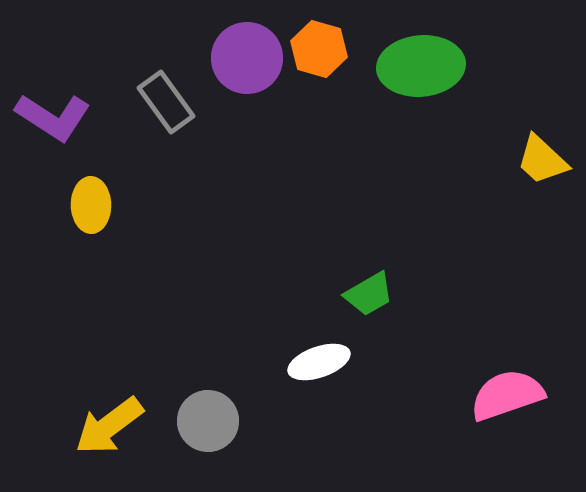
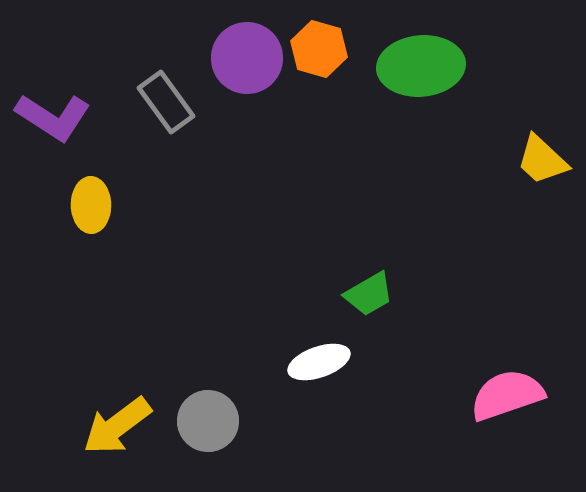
yellow arrow: moved 8 px right
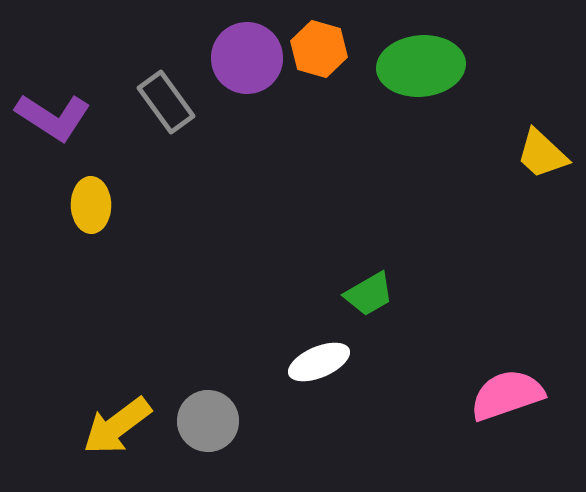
yellow trapezoid: moved 6 px up
white ellipse: rotated 4 degrees counterclockwise
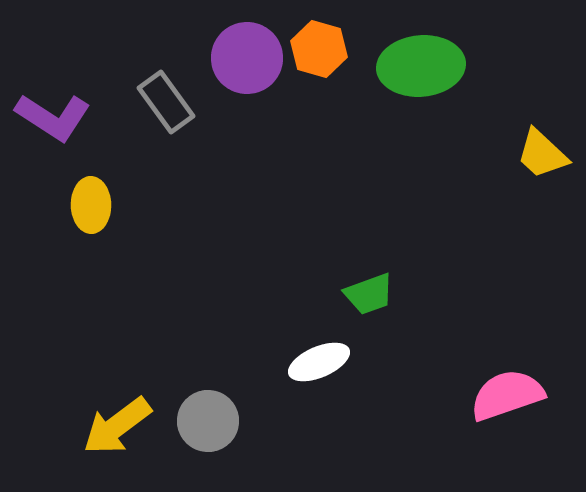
green trapezoid: rotated 10 degrees clockwise
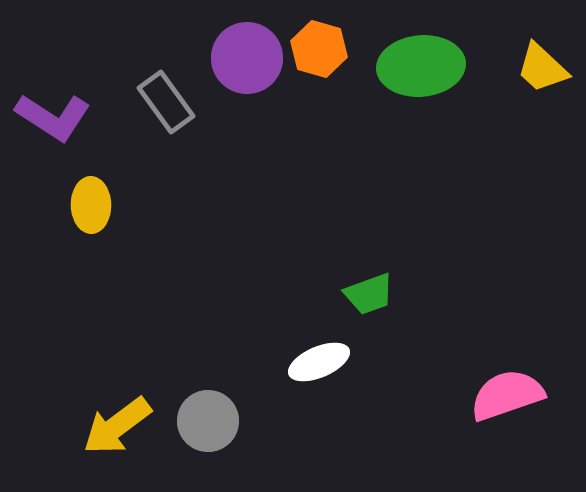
yellow trapezoid: moved 86 px up
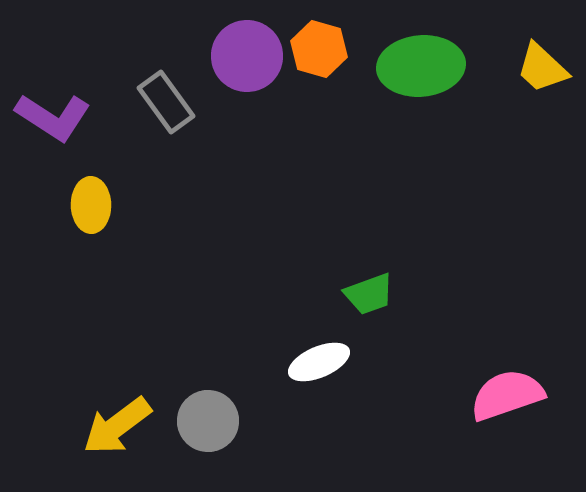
purple circle: moved 2 px up
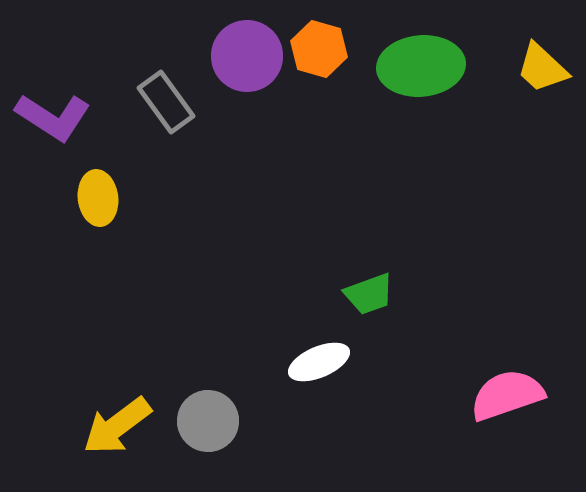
yellow ellipse: moved 7 px right, 7 px up; rotated 6 degrees counterclockwise
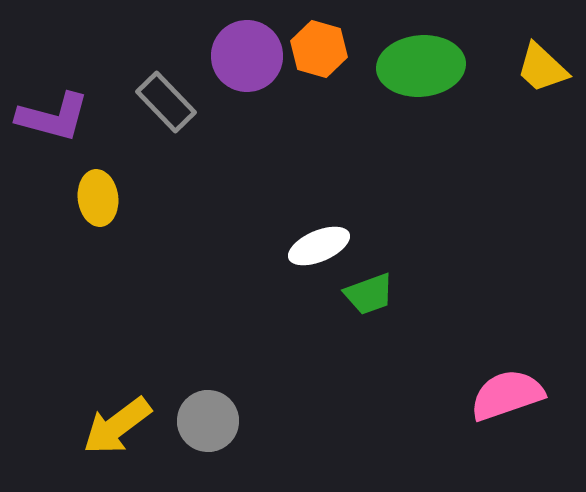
gray rectangle: rotated 8 degrees counterclockwise
purple L-shape: rotated 18 degrees counterclockwise
white ellipse: moved 116 px up
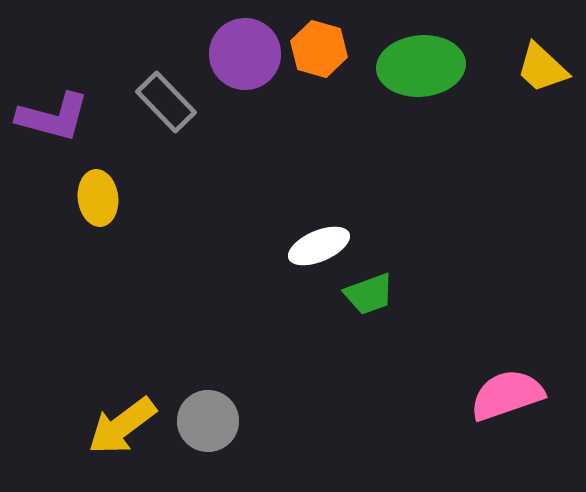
purple circle: moved 2 px left, 2 px up
yellow arrow: moved 5 px right
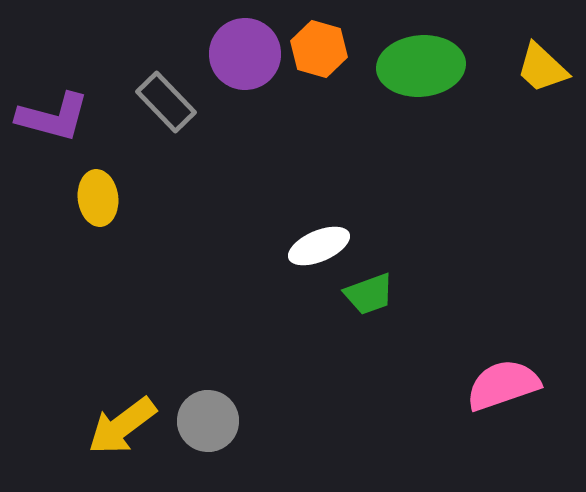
pink semicircle: moved 4 px left, 10 px up
